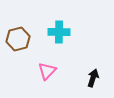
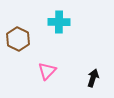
cyan cross: moved 10 px up
brown hexagon: rotated 20 degrees counterclockwise
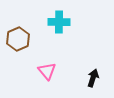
brown hexagon: rotated 10 degrees clockwise
pink triangle: rotated 24 degrees counterclockwise
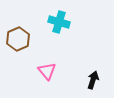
cyan cross: rotated 15 degrees clockwise
black arrow: moved 2 px down
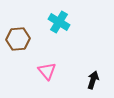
cyan cross: rotated 15 degrees clockwise
brown hexagon: rotated 20 degrees clockwise
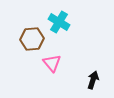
brown hexagon: moved 14 px right
pink triangle: moved 5 px right, 8 px up
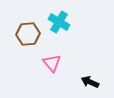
brown hexagon: moved 4 px left, 5 px up
black arrow: moved 3 px left, 2 px down; rotated 84 degrees counterclockwise
